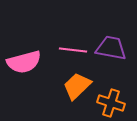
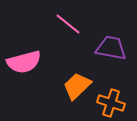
pink line: moved 5 px left, 26 px up; rotated 32 degrees clockwise
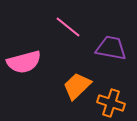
pink line: moved 3 px down
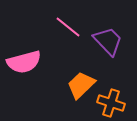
purple trapezoid: moved 3 px left, 7 px up; rotated 36 degrees clockwise
orange trapezoid: moved 4 px right, 1 px up
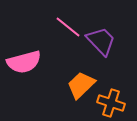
purple trapezoid: moved 7 px left
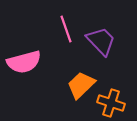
pink line: moved 2 px left, 2 px down; rotated 32 degrees clockwise
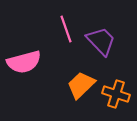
orange cross: moved 5 px right, 9 px up
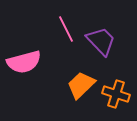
pink line: rotated 8 degrees counterclockwise
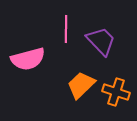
pink line: rotated 28 degrees clockwise
pink semicircle: moved 4 px right, 3 px up
orange cross: moved 2 px up
